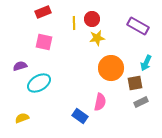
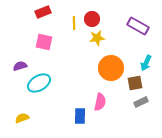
blue rectangle: rotated 56 degrees clockwise
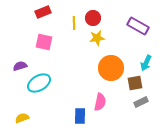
red circle: moved 1 px right, 1 px up
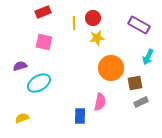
purple rectangle: moved 1 px right, 1 px up
cyan arrow: moved 2 px right, 6 px up
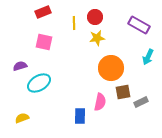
red circle: moved 2 px right, 1 px up
brown square: moved 12 px left, 9 px down
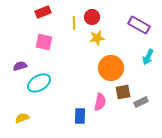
red circle: moved 3 px left
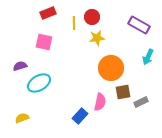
red rectangle: moved 5 px right, 1 px down
blue rectangle: rotated 42 degrees clockwise
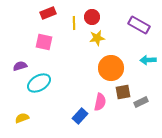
cyan arrow: moved 3 px down; rotated 63 degrees clockwise
